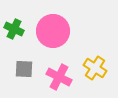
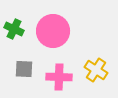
yellow cross: moved 1 px right, 2 px down
pink cross: rotated 25 degrees counterclockwise
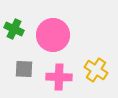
pink circle: moved 4 px down
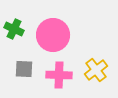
yellow cross: rotated 20 degrees clockwise
pink cross: moved 2 px up
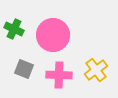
gray square: rotated 18 degrees clockwise
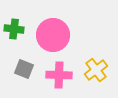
green cross: rotated 18 degrees counterclockwise
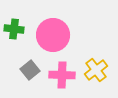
gray square: moved 6 px right, 1 px down; rotated 30 degrees clockwise
pink cross: moved 3 px right
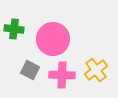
pink circle: moved 4 px down
gray square: rotated 24 degrees counterclockwise
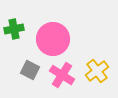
green cross: rotated 18 degrees counterclockwise
yellow cross: moved 1 px right, 1 px down
pink cross: rotated 30 degrees clockwise
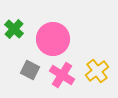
green cross: rotated 36 degrees counterclockwise
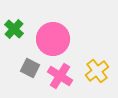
gray square: moved 2 px up
pink cross: moved 2 px left, 1 px down
